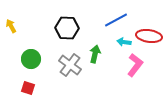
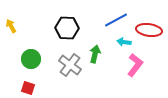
red ellipse: moved 6 px up
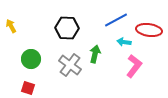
pink L-shape: moved 1 px left, 1 px down
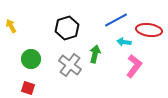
black hexagon: rotated 20 degrees counterclockwise
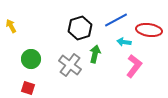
black hexagon: moved 13 px right
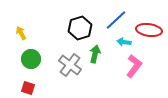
blue line: rotated 15 degrees counterclockwise
yellow arrow: moved 10 px right, 7 px down
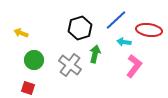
yellow arrow: rotated 40 degrees counterclockwise
green circle: moved 3 px right, 1 px down
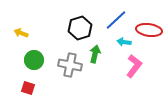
gray cross: rotated 25 degrees counterclockwise
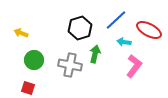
red ellipse: rotated 20 degrees clockwise
